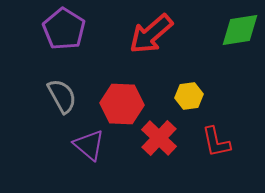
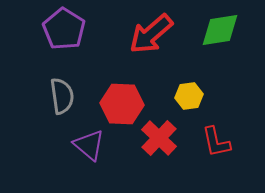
green diamond: moved 20 px left
gray semicircle: rotated 21 degrees clockwise
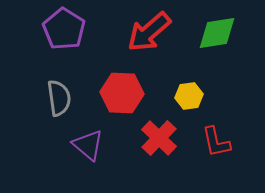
green diamond: moved 3 px left, 3 px down
red arrow: moved 2 px left, 2 px up
gray semicircle: moved 3 px left, 2 px down
red hexagon: moved 11 px up
purple triangle: moved 1 px left
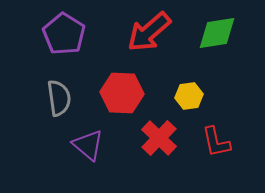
purple pentagon: moved 5 px down
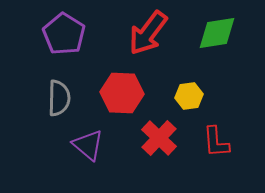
red arrow: moved 1 px left, 1 px down; rotated 12 degrees counterclockwise
gray semicircle: rotated 9 degrees clockwise
red L-shape: rotated 8 degrees clockwise
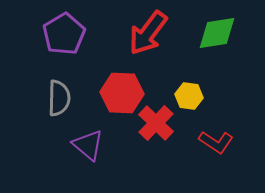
purple pentagon: rotated 9 degrees clockwise
yellow hexagon: rotated 16 degrees clockwise
red cross: moved 3 px left, 15 px up
red L-shape: rotated 52 degrees counterclockwise
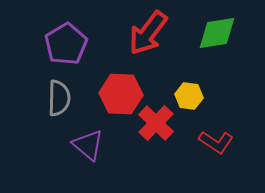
purple pentagon: moved 2 px right, 10 px down
red hexagon: moved 1 px left, 1 px down
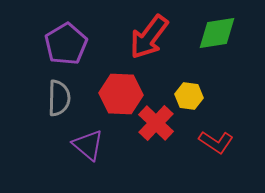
red arrow: moved 1 px right, 4 px down
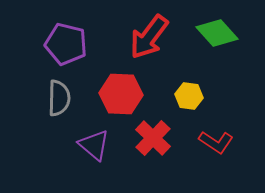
green diamond: rotated 57 degrees clockwise
purple pentagon: rotated 27 degrees counterclockwise
red cross: moved 3 px left, 15 px down
purple triangle: moved 6 px right
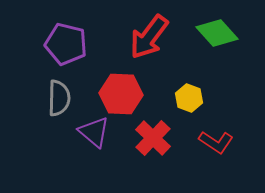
yellow hexagon: moved 2 px down; rotated 12 degrees clockwise
purple triangle: moved 13 px up
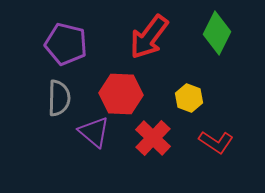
green diamond: rotated 69 degrees clockwise
